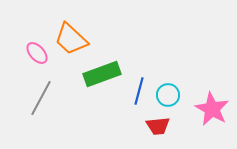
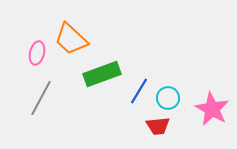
pink ellipse: rotated 55 degrees clockwise
blue line: rotated 16 degrees clockwise
cyan circle: moved 3 px down
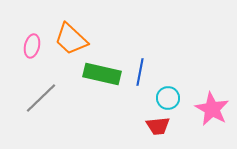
pink ellipse: moved 5 px left, 7 px up
green rectangle: rotated 33 degrees clockwise
blue line: moved 1 px right, 19 px up; rotated 20 degrees counterclockwise
gray line: rotated 18 degrees clockwise
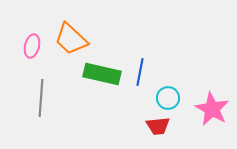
gray line: rotated 42 degrees counterclockwise
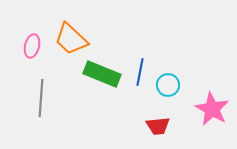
green rectangle: rotated 9 degrees clockwise
cyan circle: moved 13 px up
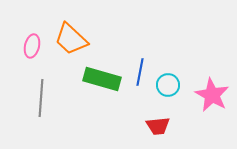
green rectangle: moved 5 px down; rotated 6 degrees counterclockwise
pink star: moved 14 px up
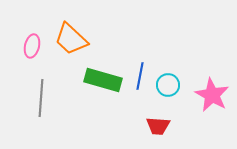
blue line: moved 4 px down
green rectangle: moved 1 px right, 1 px down
red trapezoid: rotated 10 degrees clockwise
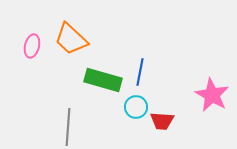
blue line: moved 4 px up
cyan circle: moved 32 px left, 22 px down
gray line: moved 27 px right, 29 px down
red trapezoid: moved 4 px right, 5 px up
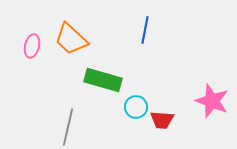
blue line: moved 5 px right, 42 px up
pink star: moved 6 px down; rotated 8 degrees counterclockwise
red trapezoid: moved 1 px up
gray line: rotated 9 degrees clockwise
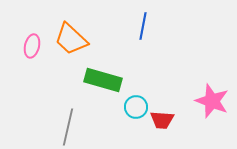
blue line: moved 2 px left, 4 px up
